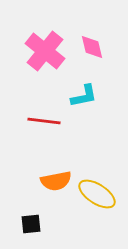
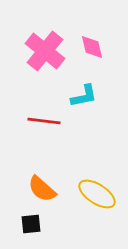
orange semicircle: moved 14 px left, 8 px down; rotated 52 degrees clockwise
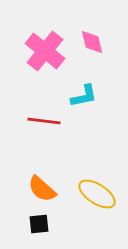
pink diamond: moved 5 px up
black square: moved 8 px right
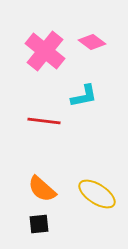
pink diamond: rotated 40 degrees counterclockwise
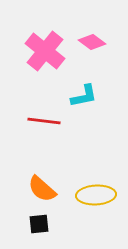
yellow ellipse: moved 1 px left, 1 px down; rotated 36 degrees counterclockwise
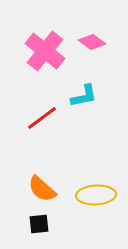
red line: moved 2 px left, 3 px up; rotated 44 degrees counterclockwise
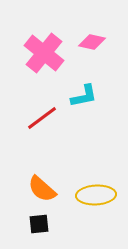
pink diamond: rotated 24 degrees counterclockwise
pink cross: moved 1 px left, 2 px down
